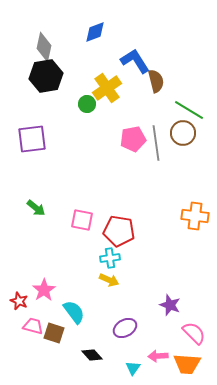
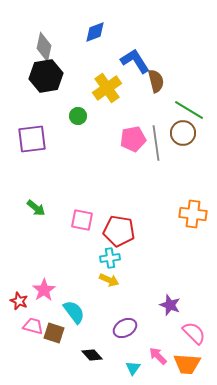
green circle: moved 9 px left, 12 px down
orange cross: moved 2 px left, 2 px up
pink arrow: rotated 48 degrees clockwise
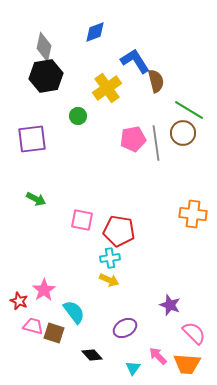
green arrow: moved 9 px up; rotated 12 degrees counterclockwise
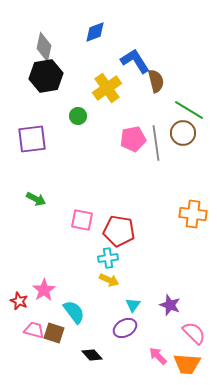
cyan cross: moved 2 px left
pink trapezoid: moved 1 px right, 4 px down
cyan triangle: moved 63 px up
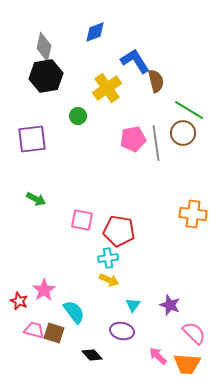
purple ellipse: moved 3 px left, 3 px down; rotated 40 degrees clockwise
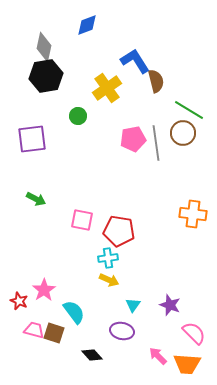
blue diamond: moved 8 px left, 7 px up
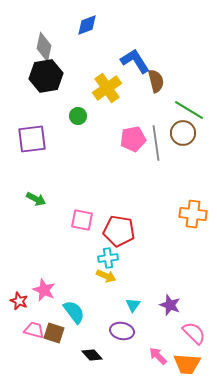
yellow arrow: moved 3 px left, 4 px up
pink star: rotated 15 degrees counterclockwise
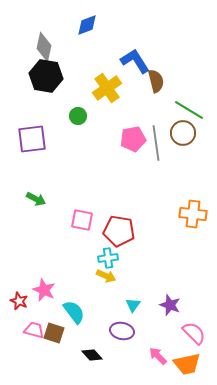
black hexagon: rotated 20 degrees clockwise
orange trapezoid: rotated 16 degrees counterclockwise
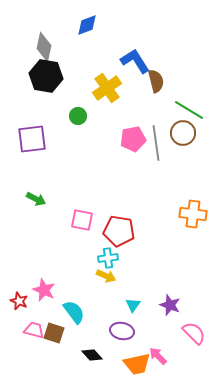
orange trapezoid: moved 50 px left
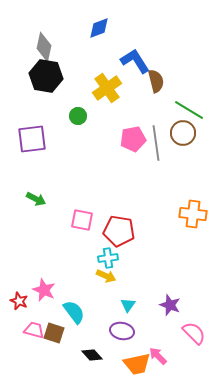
blue diamond: moved 12 px right, 3 px down
cyan triangle: moved 5 px left
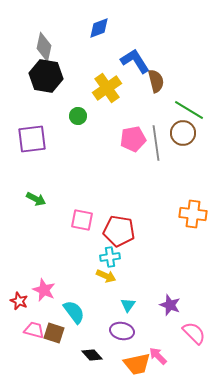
cyan cross: moved 2 px right, 1 px up
